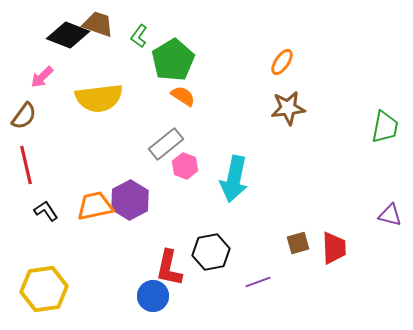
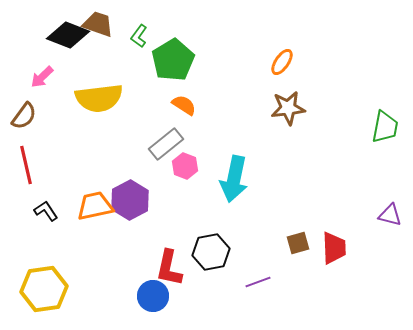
orange semicircle: moved 1 px right, 9 px down
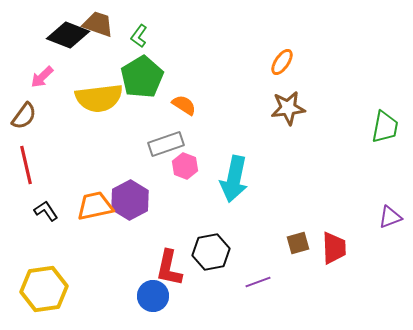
green pentagon: moved 31 px left, 17 px down
gray rectangle: rotated 20 degrees clockwise
purple triangle: moved 2 px down; rotated 35 degrees counterclockwise
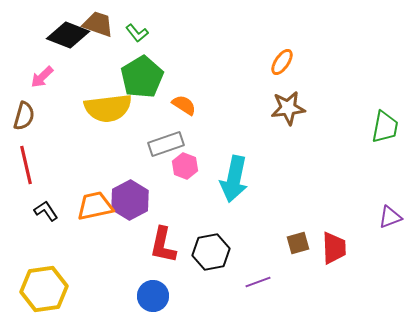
green L-shape: moved 2 px left, 3 px up; rotated 75 degrees counterclockwise
yellow semicircle: moved 9 px right, 10 px down
brown semicircle: rotated 20 degrees counterclockwise
red L-shape: moved 6 px left, 23 px up
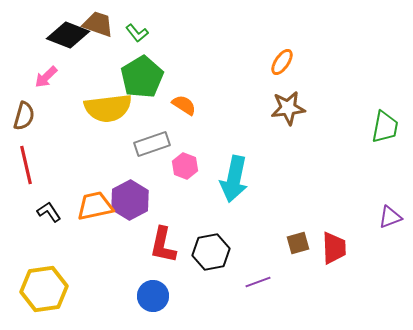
pink arrow: moved 4 px right
gray rectangle: moved 14 px left
black L-shape: moved 3 px right, 1 px down
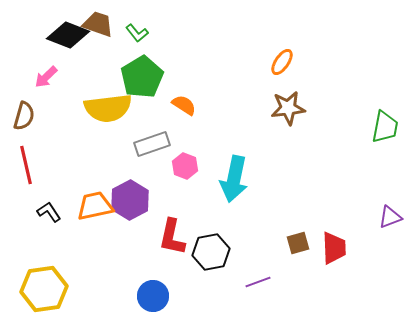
red L-shape: moved 9 px right, 8 px up
